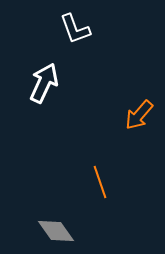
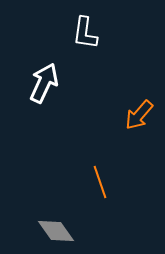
white L-shape: moved 10 px right, 4 px down; rotated 28 degrees clockwise
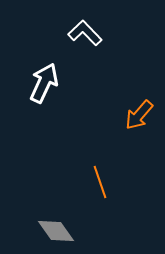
white L-shape: rotated 128 degrees clockwise
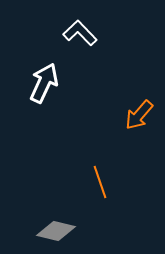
white L-shape: moved 5 px left
gray diamond: rotated 42 degrees counterclockwise
